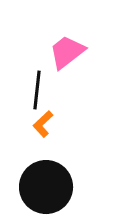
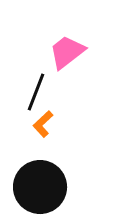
black line: moved 1 px left, 2 px down; rotated 15 degrees clockwise
black circle: moved 6 px left
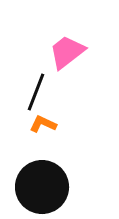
orange L-shape: rotated 68 degrees clockwise
black circle: moved 2 px right
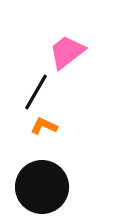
black line: rotated 9 degrees clockwise
orange L-shape: moved 1 px right, 2 px down
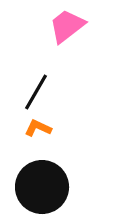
pink trapezoid: moved 26 px up
orange L-shape: moved 6 px left, 2 px down
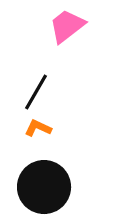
black circle: moved 2 px right
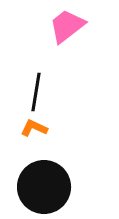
black line: rotated 21 degrees counterclockwise
orange L-shape: moved 4 px left
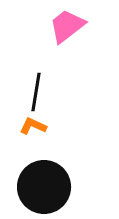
orange L-shape: moved 1 px left, 2 px up
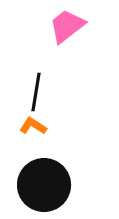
orange L-shape: rotated 8 degrees clockwise
black circle: moved 2 px up
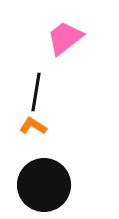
pink trapezoid: moved 2 px left, 12 px down
